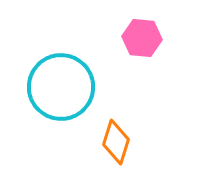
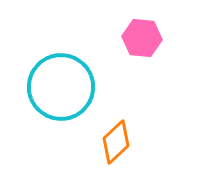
orange diamond: rotated 30 degrees clockwise
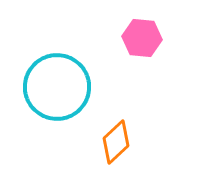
cyan circle: moved 4 px left
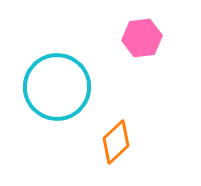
pink hexagon: rotated 12 degrees counterclockwise
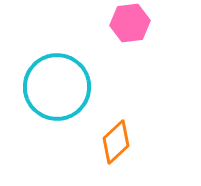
pink hexagon: moved 12 px left, 15 px up
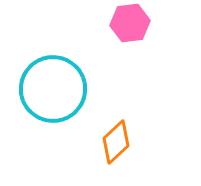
cyan circle: moved 4 px left, 2 px down
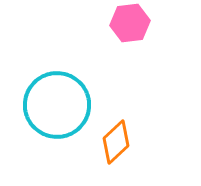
cyan circle: moved 4 px right, 16 px down
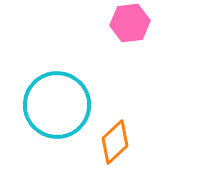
orange diamond: moved 1 px left
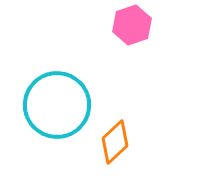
pink hexagon: moved 2 px right, 2 px down; rotated 12 degrees counterclockwise
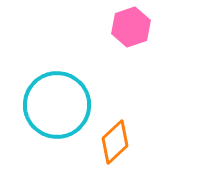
pink hexagon: moved 1 px left, 2 px down
